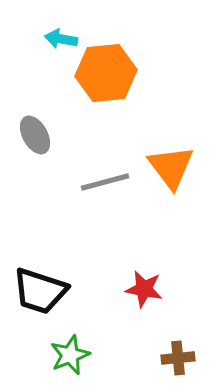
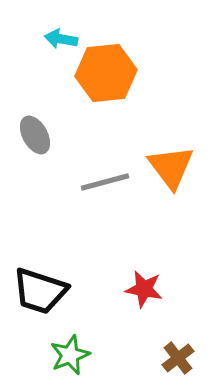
brown cross: rotated 32 degrees counterclockwise
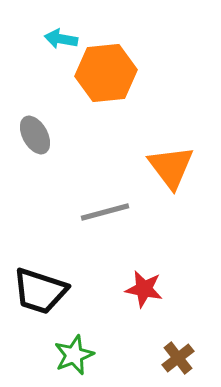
gray line: moved 30 px down
green star: moved 4 px right
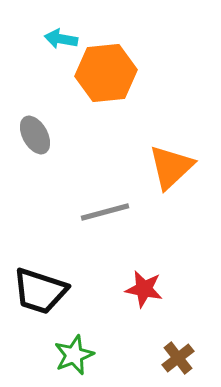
orange triangle: rotated 24 degrees clockwise
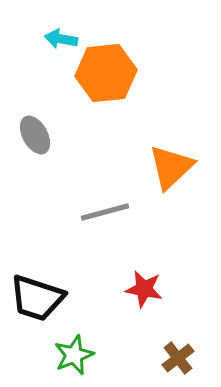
black trapezoid: moved 3 px left, 7 px down
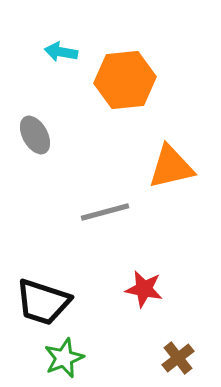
cyan arrow: moved 13 px down
orange hexagon: moved 19 px right, 7 px down
orange triangle: rotated 30 degrees clockwise
black trapezoid: moved 6 px right, 4 px down
green star: moved 10 px left, 3 px down
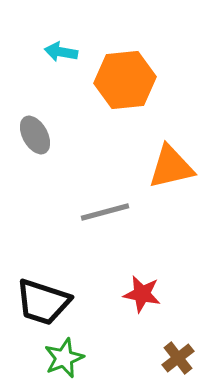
red star: moved 2 px left, 5 px down
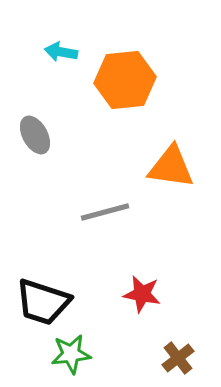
orange triangle: rotated 21 degrees clockwise
green star: moved 7 px right, 4 px up; rotated 15 degrees clockwise
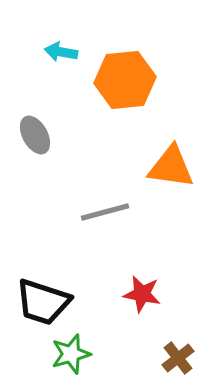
green star: rotated 9 degrees counterclockwise
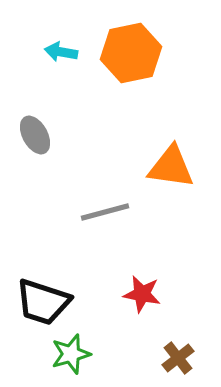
orange hexagon: moved 6 px right, 27 px up; rotated 6 degrees counterclockwise
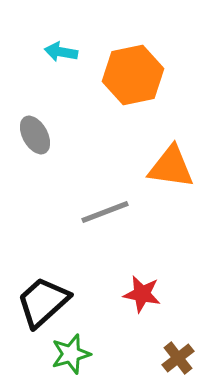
orange hexagon: moved 2 px right, 22 px down
gray line: rotated 6 degrees counterclockwise
black trapezoid: rotated 120 degrees clockwise
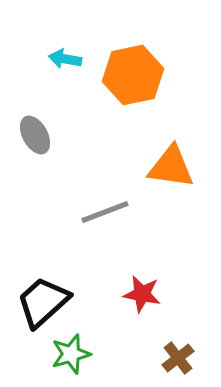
cyan arrow: moved 4 px right, 7 px down
